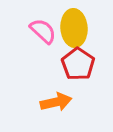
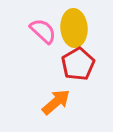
red pentagon: rotated 8 degrees clockwise
orange arrow: rotated 28 degrees counterclockwise
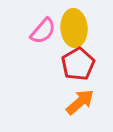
pink semicircle: rotated 88 degrees clockwise
orange arrow: moved 24 px right
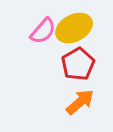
yellow ellipse: rotated 66 degrees clockwise
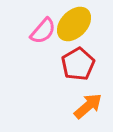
yellow ellipse: moved 4 px up; rotated 18 degrees counterclockwise
orange arrow: moved 8 px right, 4 px down
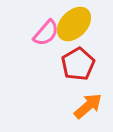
pink semicircle: moved 3 px right, 2 px down
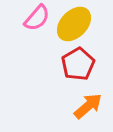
pink semicircle: moved 9 px left, 15 px up
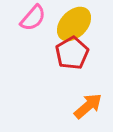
pink semicircle: moved 4 px left
red pentagon: moved 6 px left, 11 px up
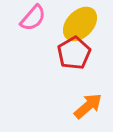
yellow ellipse: moved 6 px right
red pentagon: moved 2 px right
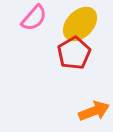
pink semicircle: moved 1 px right
orange arrow: moved 6 px right, 5 px down; rotated 20 degrees clockwise
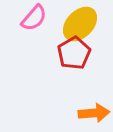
orange arrow: moved 2 px down; rotated 16 degrees clockwise
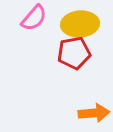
yellow ellipse: rotated 42 degrees clockwise
red pentagon: rotated 20 degrees clockwise
